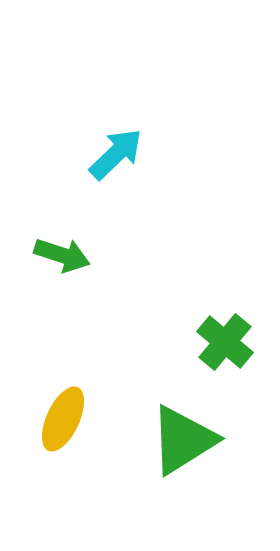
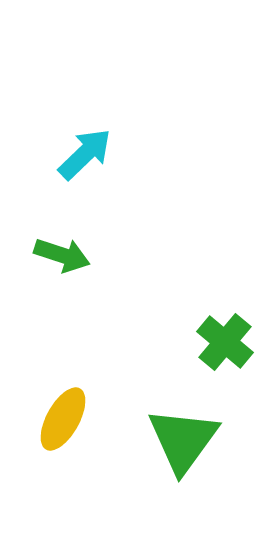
cyan arrow: moved 31 px left
yellow ellipse: rotated 4 degrees clockwise
green triangle: rotated 22 degrees counterclockwise
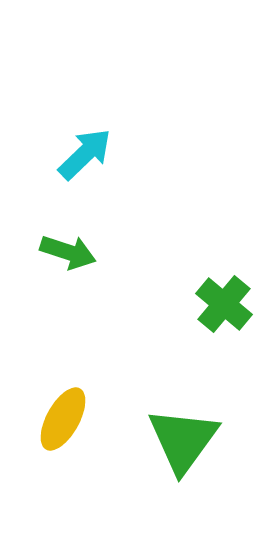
green arrow: moved 6 px right, 3 px up
green cross: moved 1 px left, 38 px up
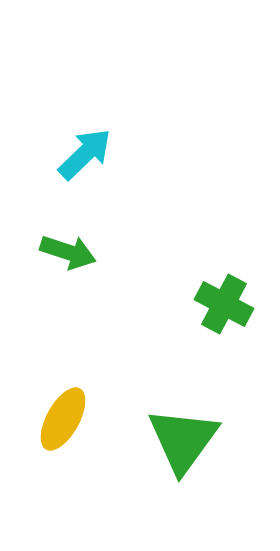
green cross: rotated 12 degrees counterclockwise
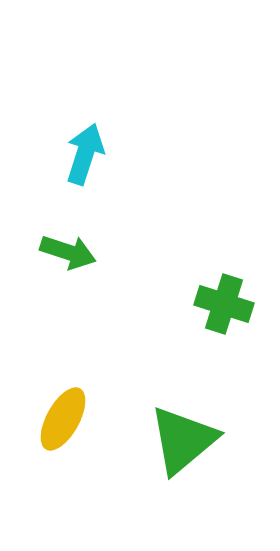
cyan arrow: rotated 28 degrees counterclockwise
green cross: rotated 10 degrees counterclockwise
green triangle: rotated 14 degrees clockwise
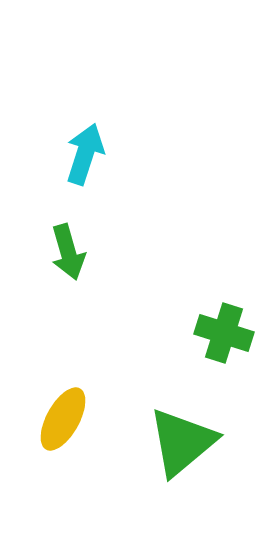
green arrow: rotated 56 degrees clockwise
green cross: moved 29 px down
green triangle: moved 1 px left, 2 px down
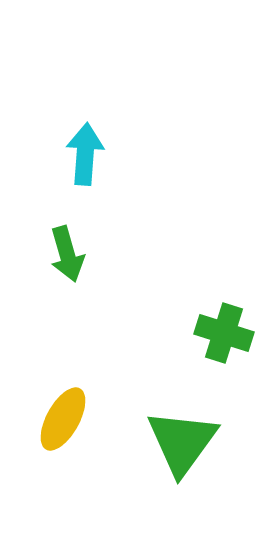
cyan arrow: rotated 14 degrees counterclockwise
green arrow: moved 1 px left, 2 px down
green triangle: rotated 14 degrees counterclockwise
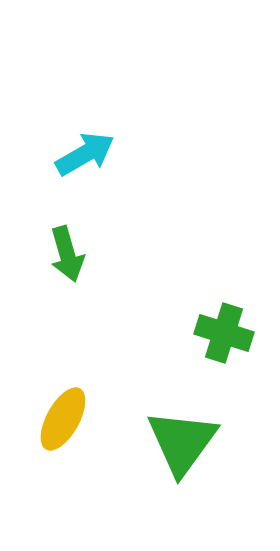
cyan arrow: rotated 56 degrees clockwise
